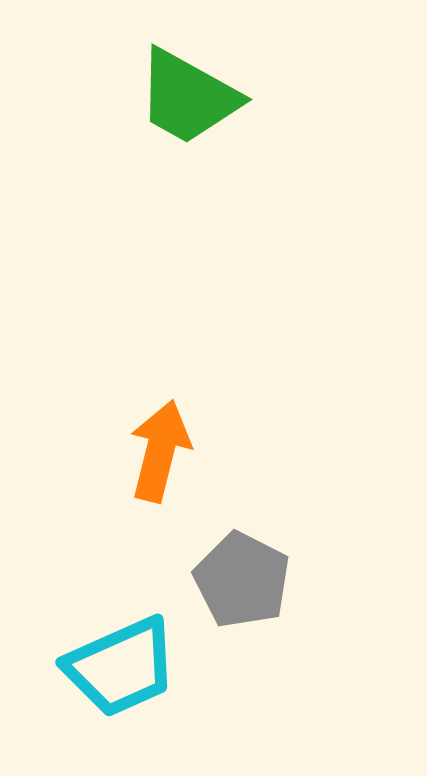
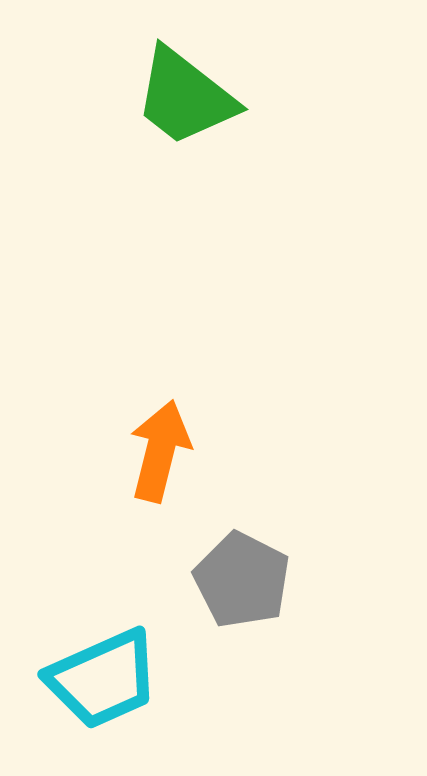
green trapezoid: moved 3 px left; rotated 9 degrees clockwise
cyan trapezoid: moved 18 px left, 12 px down
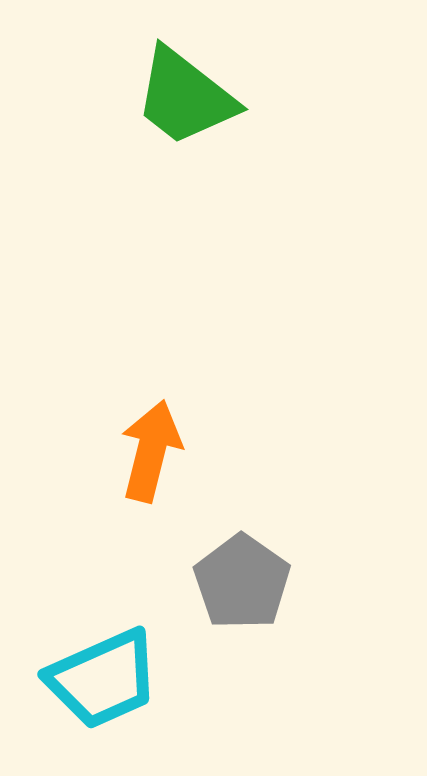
orange arrow: moved 9 px left
gray pentagon: moved 2 px down; rotated 8 degrees clockwise
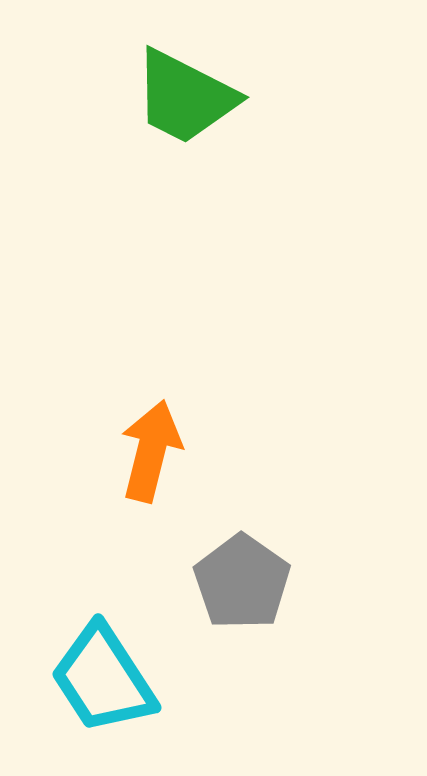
green trapezoid: rotated 11 degrees counterclockwise
cyan trapezoid: rotated 81 degrees clockwise
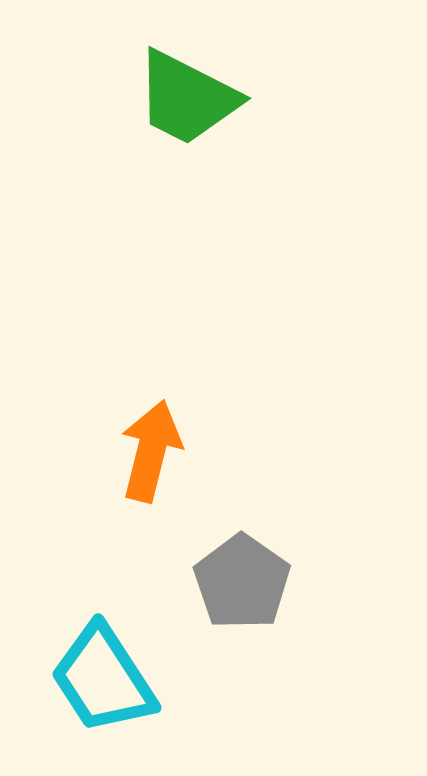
green trapezoid: moved 2 px right, 1 px down
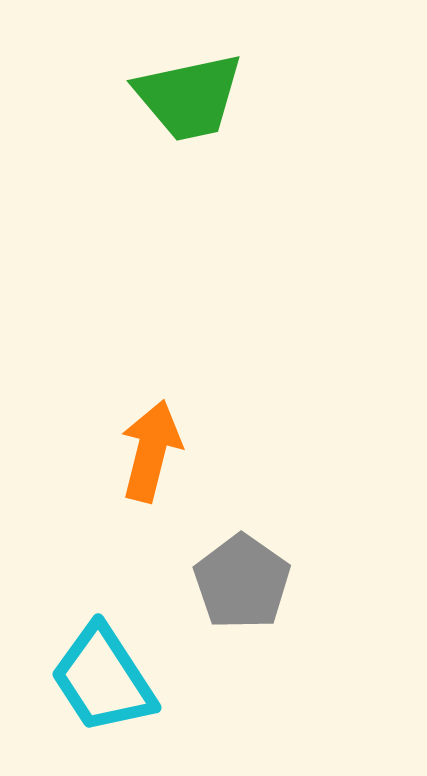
green trapezoid: moved 2 px right, 1 px up; rotated 39 degrees counterclockwise
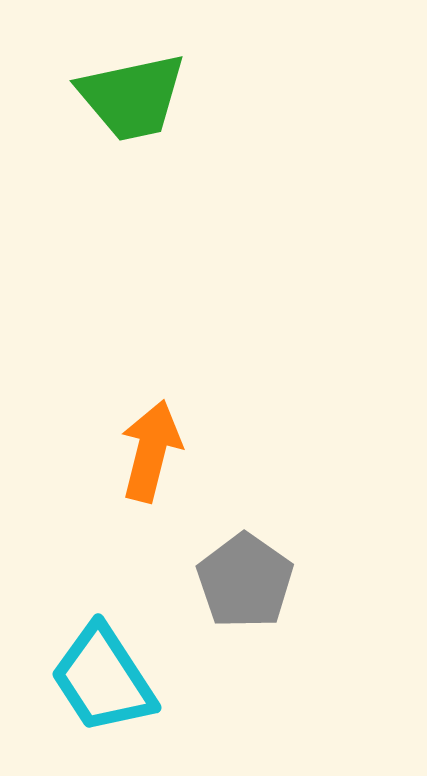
green trapezoid: moved 57 px left
gray pentagon: moved 3 px right, 1 px up
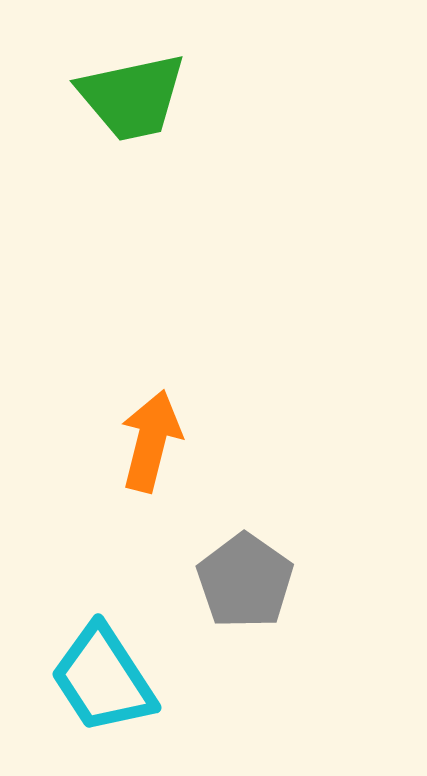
orange arrow: moved 10 px up
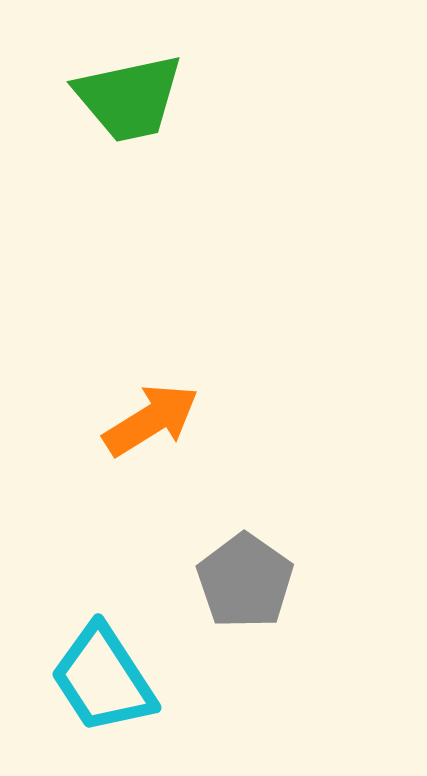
green trapezoid: moved 3 px left, 1 px down
orange arrow: moved 21 px up; rotated 44 degrees clockwise
